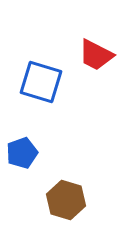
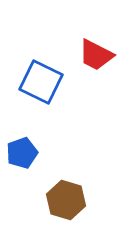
blue square: rotated 9 degrees clockwise
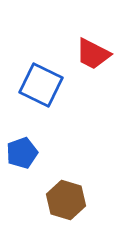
red trapezoid: moved 3 px left, 1 px up
blue square: moved 3 px down
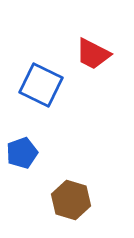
brown hexagon: moved 5 px right
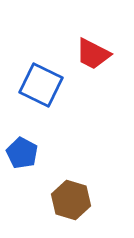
blue pentagon: rotated 24 degrees counterclockwise
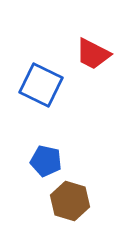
blue pentagon: moved 24 px right, 8 px down; rotated 16 degrees counterclockwise
brown hexagon: moved 1 px left, 1 px down
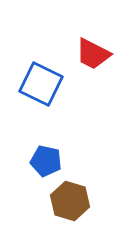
blue square: moved 1 px up
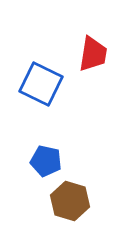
red trapezoid: rotated 108 degrees counterclockwise
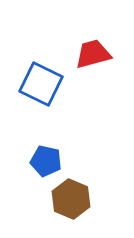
red trapezoid: rotated 114 degrees counterclockwise
brown hexagon: moved 1 px right, 2 px up; rotated 6 degrees clockwise
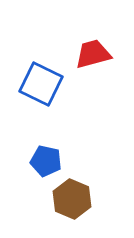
brown hexagon: moved 1 px right
